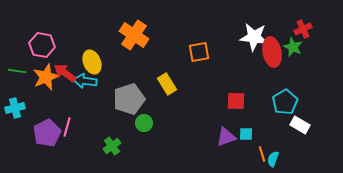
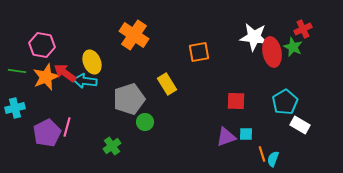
green circle: moved 1 px right, 1 px up
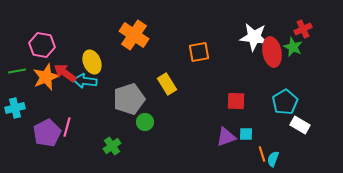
green line: rotated 18 degrees counterclockwise
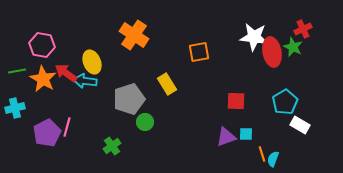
red arrow: moved 1 px right
orange star: moved 3 px left, 2 px down; rotated 20 degrees counterclockwise
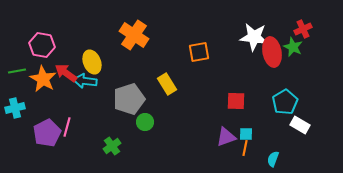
orange line: moved 17 px left, 6 px up; rotated 28 degrees clockwise
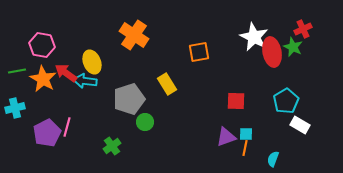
white star: rotated 20 degrees clockwise
cyan pentagon: moved 1 px right, 1 px up
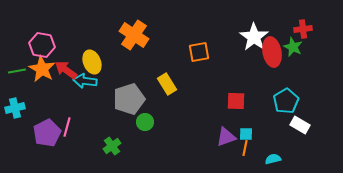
red cross: rotated 18 degrees clockwise
white star: rotated 8 degrees clockwise
red arrow: moved 3 px up
orange star: moved 1 px left, 10 px up
cyan semicircle: rotated 56 degrees clockwise
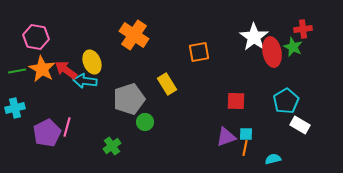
pink hexagon: moved 6 px left, 8 px up
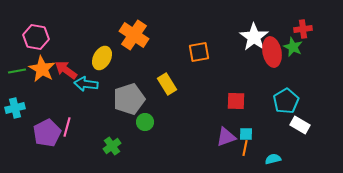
yellow ellipse: moved 10 px right, 4 px up; rotated 50 degrees clockwise
cyan arrow: moved 1 px right, 3 px down
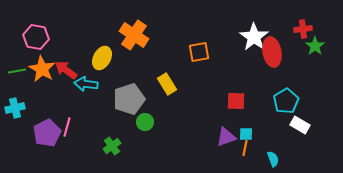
green star: moved 22 px right, 1 px up; rotated 12 degrees clockwise
cyan semicircle: rotated 84 degrees clockwise
